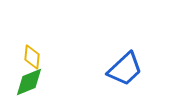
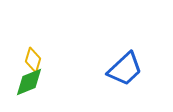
yellow diamond: moved 1 px right, 3 px down; rotated 10 degrees clockwise
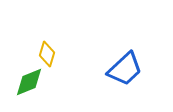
yellow diamond: moved 14 px right, 6 px up
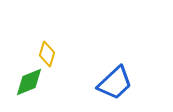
blue trapezoid: moved 10 px left, 14 px down
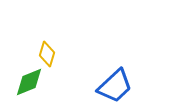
blue trapezoid: moved 3 px down
